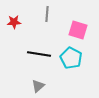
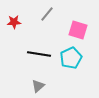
gray line: rotated 35 degrees clockwise
cyan pentagon: rotated 20 degrees clockwise
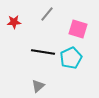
pink square: moved 1 px up
black line: moved 4 px right, 2 px up
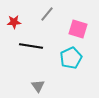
black line: moved 12 px left, 6 px up
gray triangle: rotated 24 degrees counterclockwise
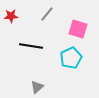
red star: moved 3 px left, 6 px up
gray triangle: moved 1 px left, 1 px down; rotated 24 degrees clockwise
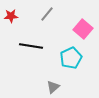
pink square: moved 5 px right; rotated 24 degrees clockwise
gray triangle: moved 16 px right
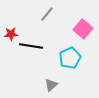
red star: moved 18 px down
cyan pentagon: moved 1 px left
gray triangle: moved 2 px left, 2 px up
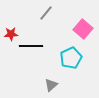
gray line: moved 1 px left, 1 px up
black line: rotated 10 degrees counterclockwise
cyan pentagon: moved 1 px right
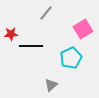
pink square: rotated 18 degrees clockwise
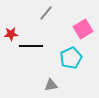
gray triangle: rotated 32 degrees clockwise
